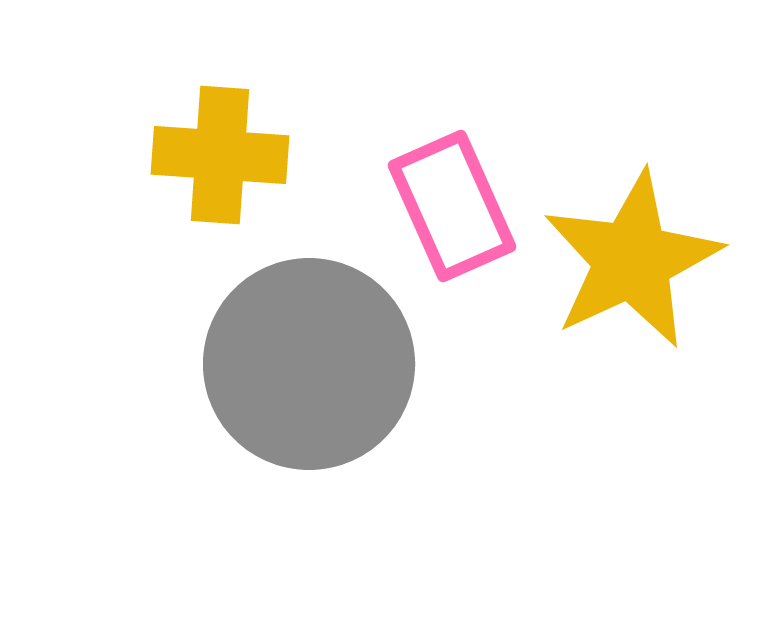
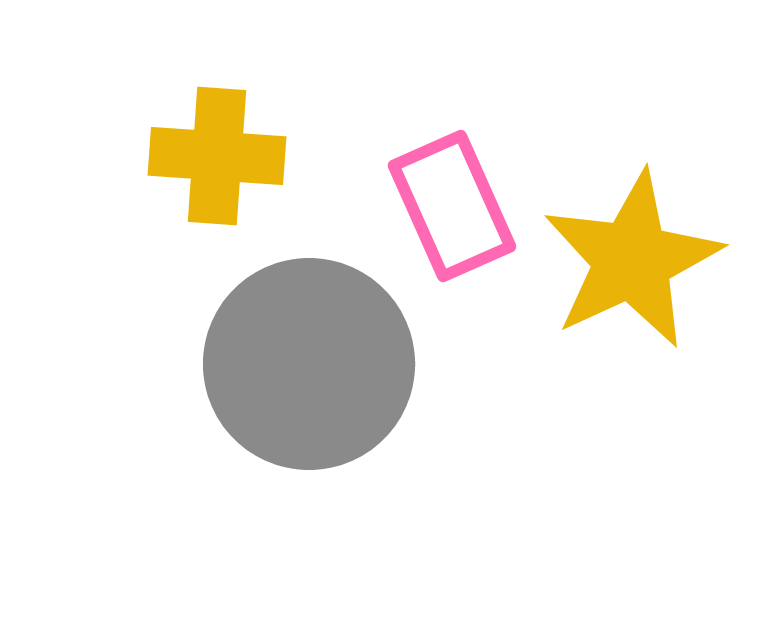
yellow cross: moved 3 px left, 1 px down
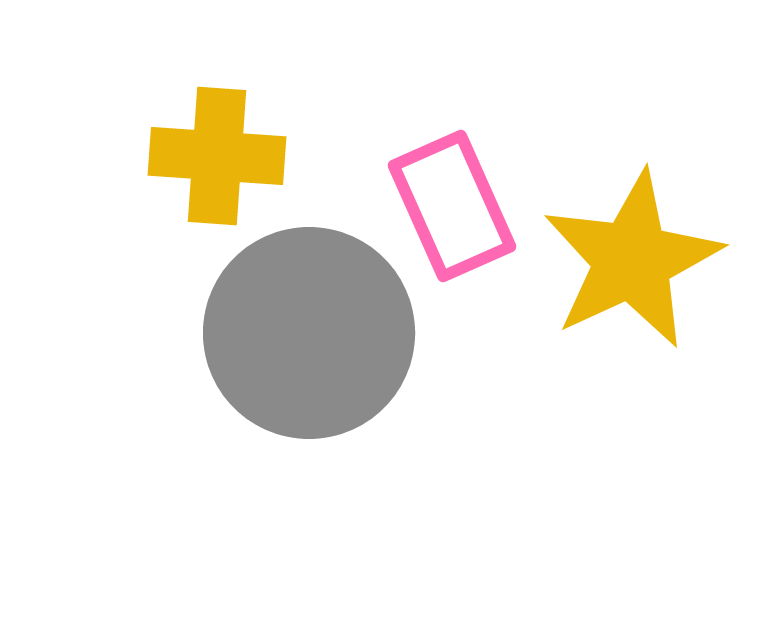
gray circle: moved 31 px up
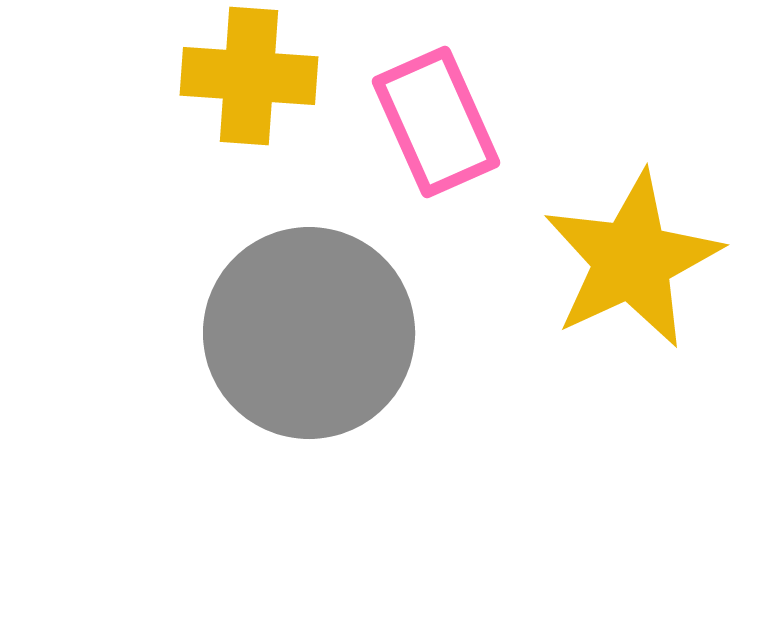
yellow cross: moved 32 px right, 80 px up
pink rectangle: moved 16 px left, 84 px up
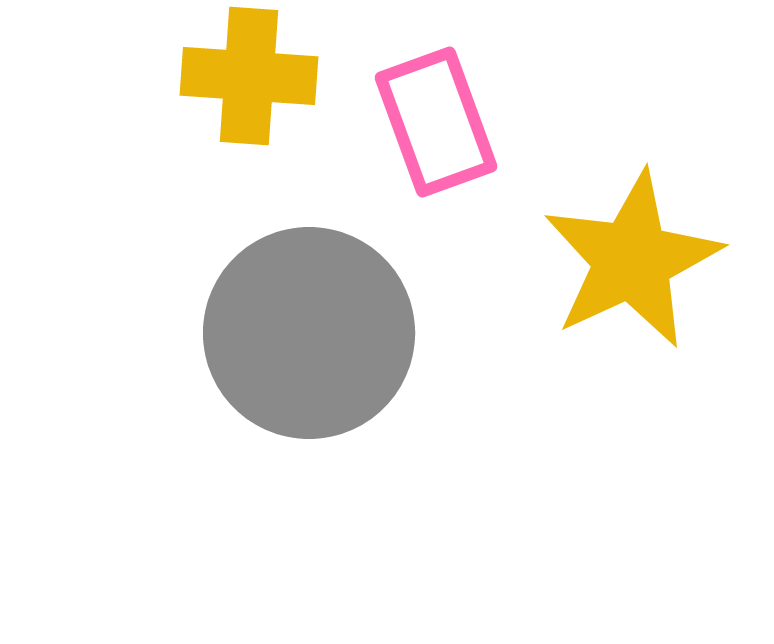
pink rectangle: rotated 4 degrees clockwise
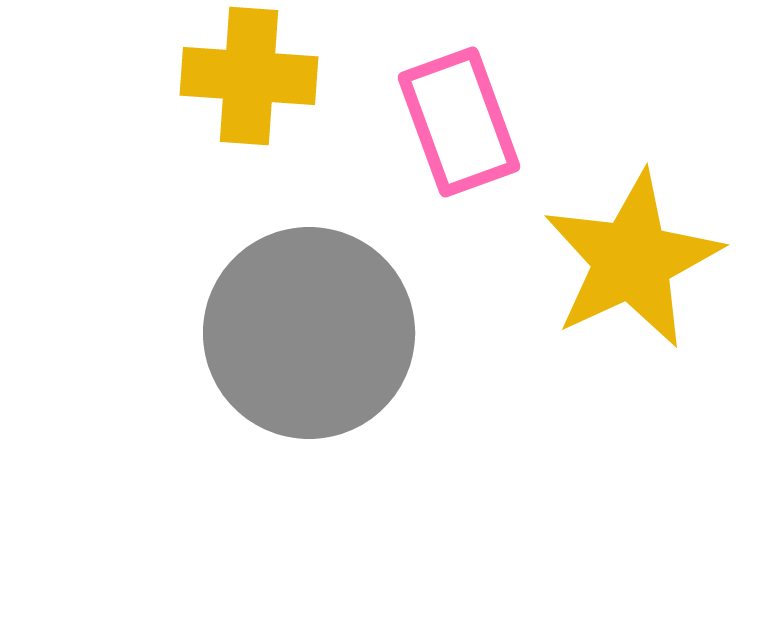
pink rectangle: moved 23 px right
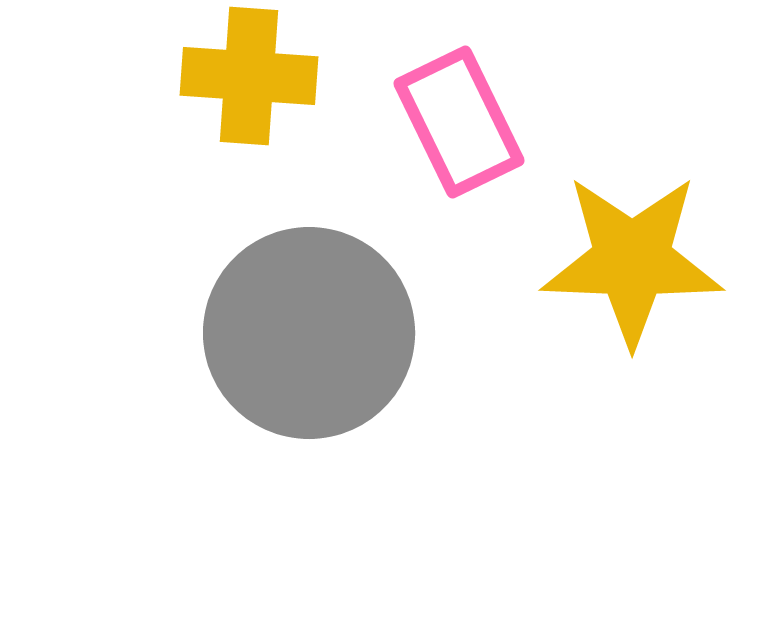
pink rectangle: rotated 6 degrees counterclockwise
yellow star: rotated 27 degrees clockwise
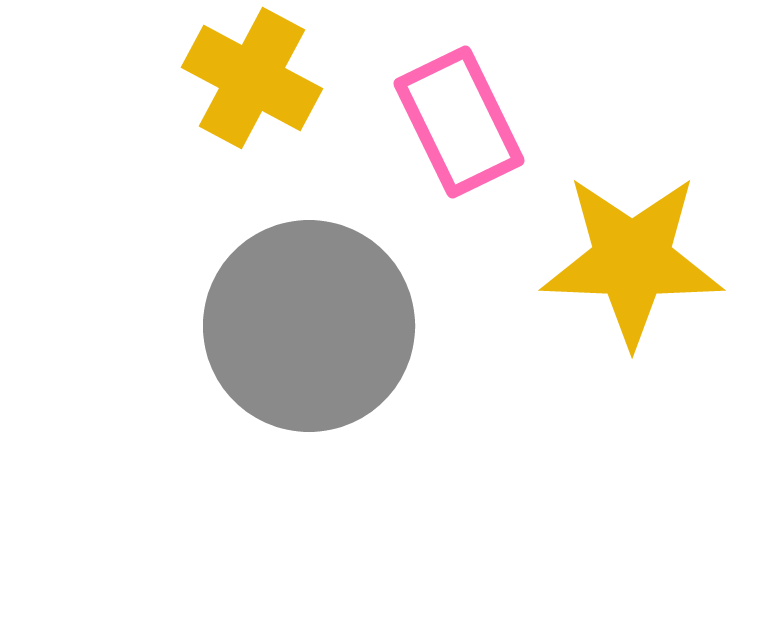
yellow cross: moved 3 px right, 2 px down; rotated 24 degrees clockwise
gray circle: moved 7 px up
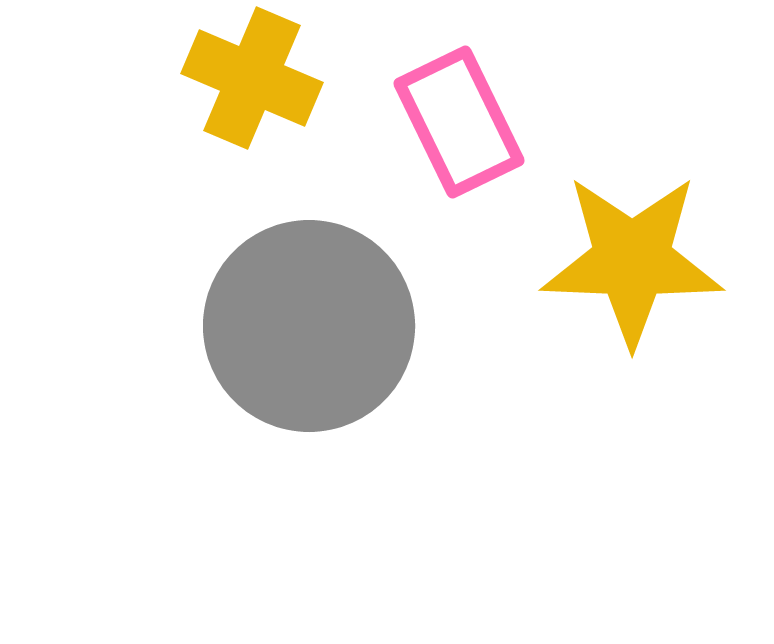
yellow cross: rotated 5 degrees counterclockwise
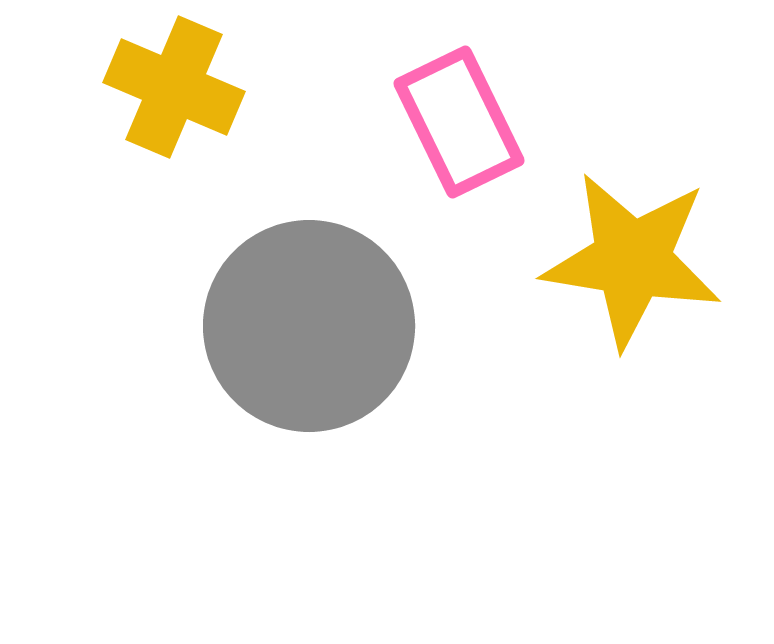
yellow cross: moved 78 px left, 9 px down
yellow star: rotated 7 degrees clockwise
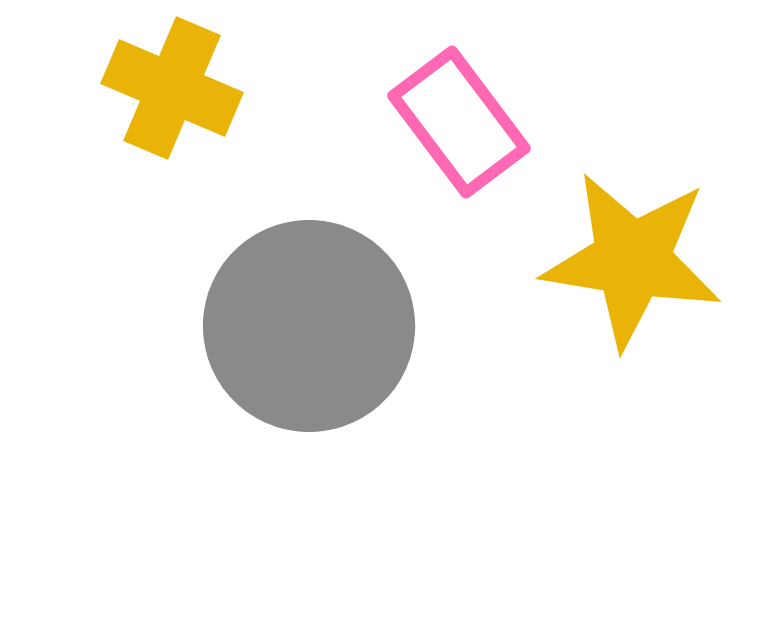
yellow cross: moved 2 px left, 1 px down
pink rectangle: rotated 11 degrees counterclockwise
